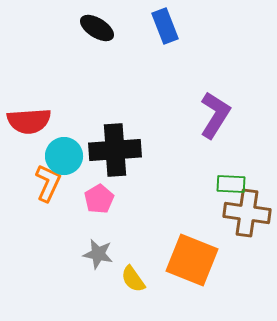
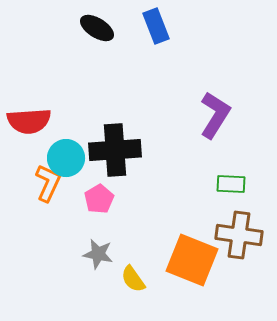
blue rectangle: moved 9 px left
cyan circle: moved 2 px right, 2 px down
brown cross: moved 8 px left, 22 px down
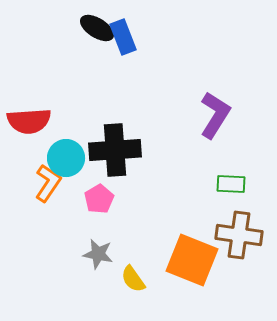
blue rectangle: moved 33 px left, 11 px down
orange L-shape: rotated 9 degrees clockwise
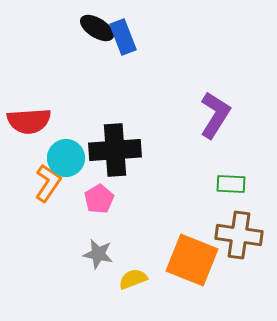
yellow semicircle: rotated 104 degrees clockwise
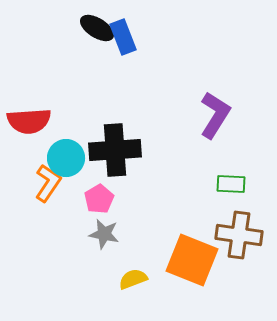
gray star: moved 6 px right, 20 px up
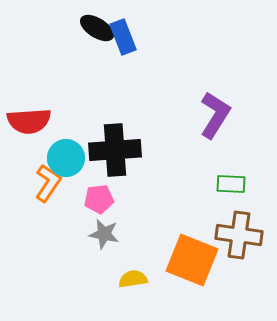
pink pentagon: rotated 24 degrees clockwise
yellow semicircle: rotated 12 degrees clockwise
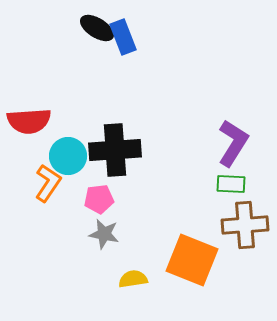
purple L-shape: moved 18 px right, 28 px down
cyan circle: moved 2 px right, 2 px up
brown cross: moved 6 px right, 10 px up; rotated 12 degrees counterclockwise
